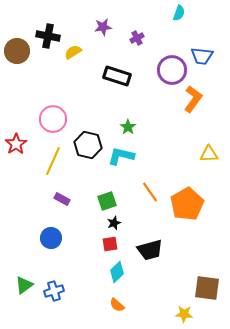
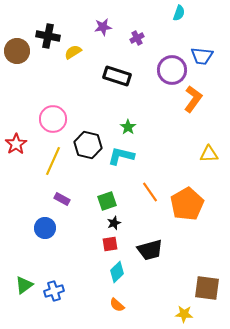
blue circle: moved 6 px left, 10 px up
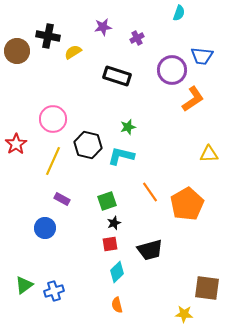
orange L-shape: rotated 20 degrees clockwise
green star: rotated 21 degrees clockwise
orange semicircle: rotated 35 degrees clockwise
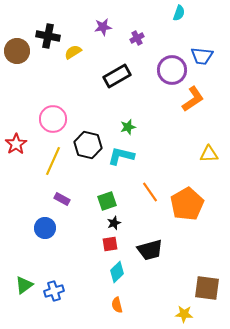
black rectangle: rotated 48 degrees counterclockwise
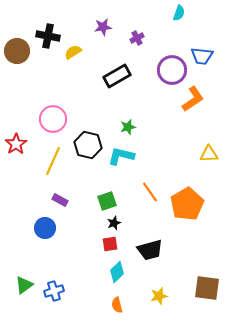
purple rectangle: moved 2 px left, 1 px down
yellow star: moved 25 px left, 18 px up; rotated 18 degrees counterclockwise
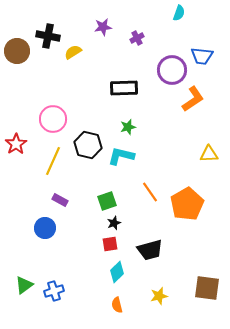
black rectangle: moved 7 px right, 12 px down; rotated 28 degrees clockwise
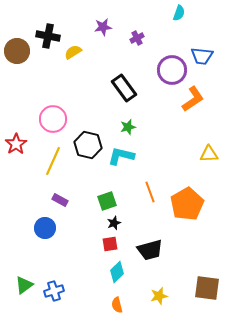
black rectangle: rotated 56 degrees clockwise
orange line: rotated 15 degrees clockwise
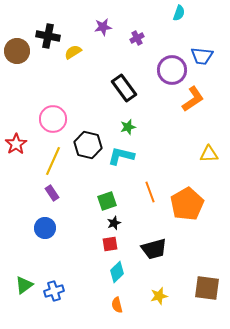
purple rectangle: moved 8 px left, 7 px up; rotated 28 degrees clockwise
black trapezoid: moved 4 px right, 1 px up
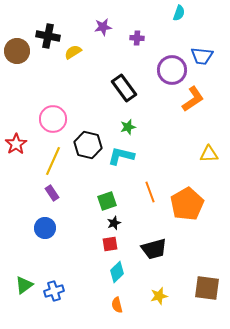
purple cross: rotated 32 degrees clockwise
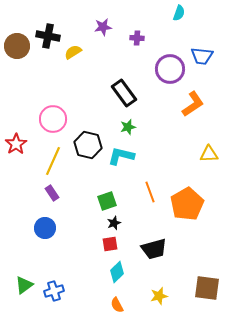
brown circle: moved 5 px up
purple circle: moved 2 px left, 1 px up
black rectangle: moved 5 px down
orange L-shape: moved 5 px down
orange semicircle: rotated 14 degrees counterclockwise
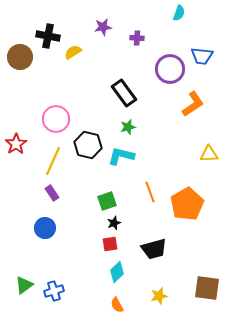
brown circle: moved 3 px right, 11 px down
pink circle: moved 3 px right
